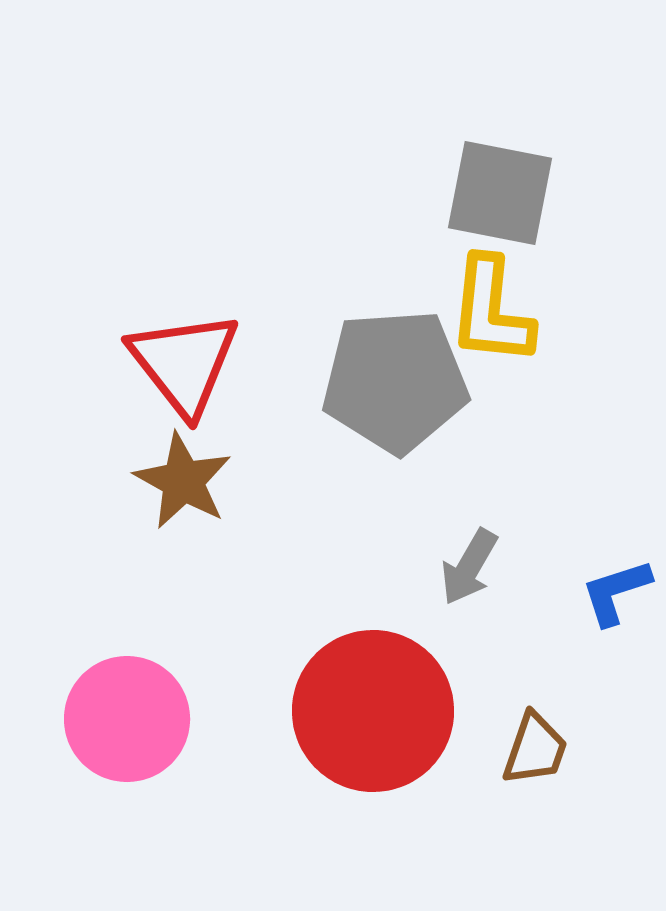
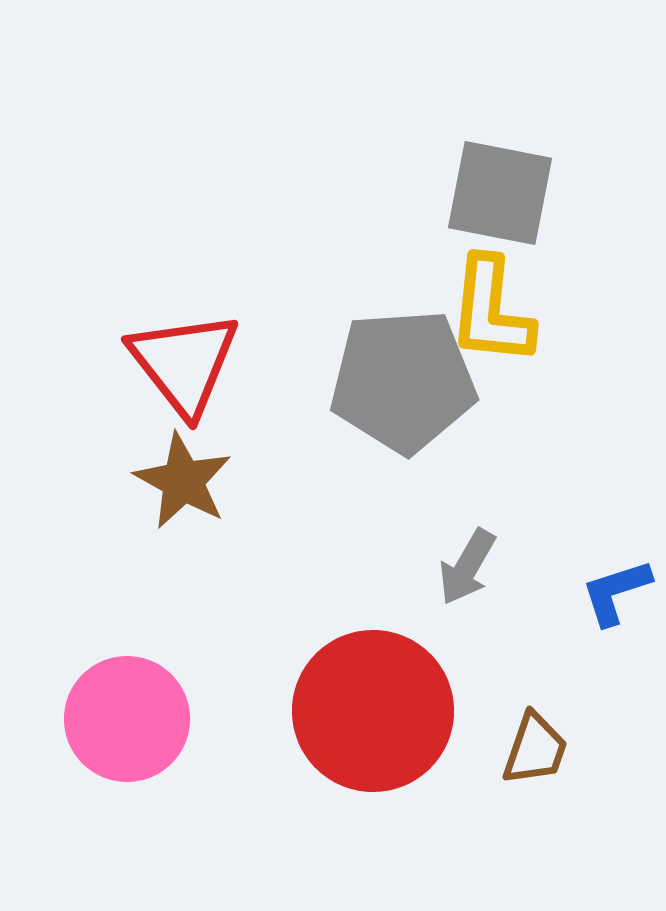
gray pentagon: moved 8 px right
gray arrow: moved 2 px left
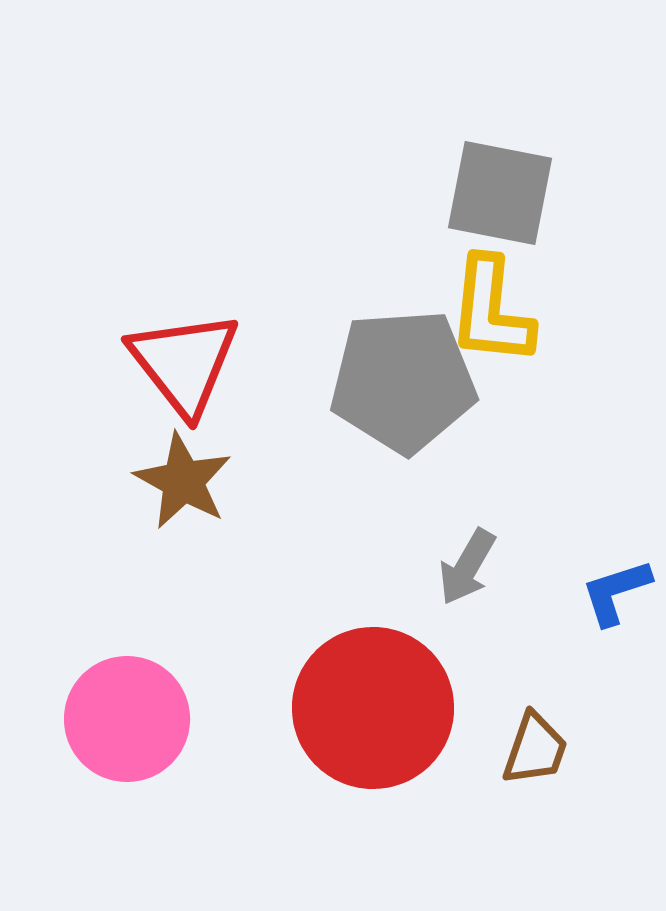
red circle: moved 3 px up
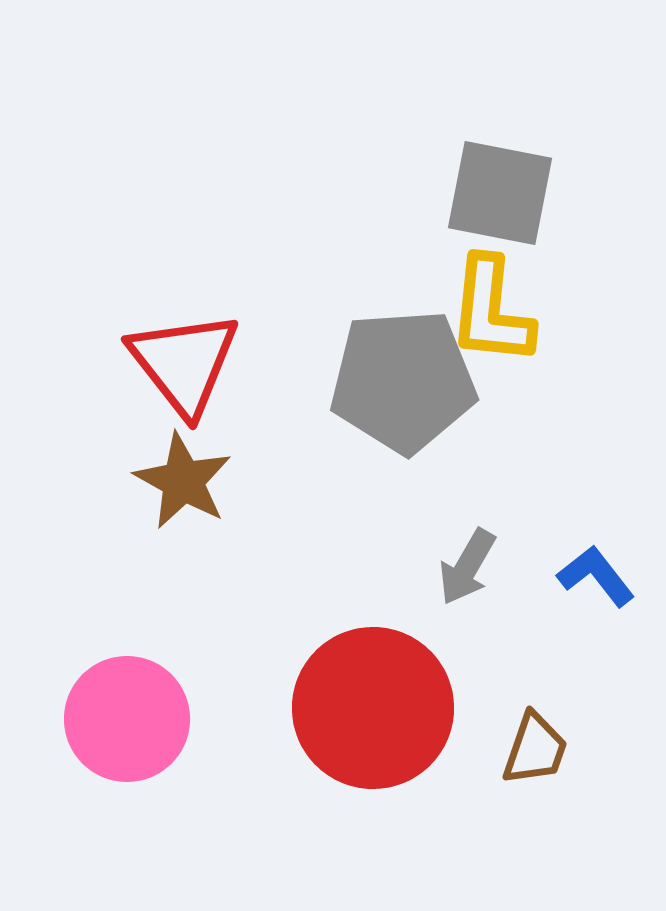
blue L-shape: moved 20 px left, 16 px up; rotated 70 degrees clockwise
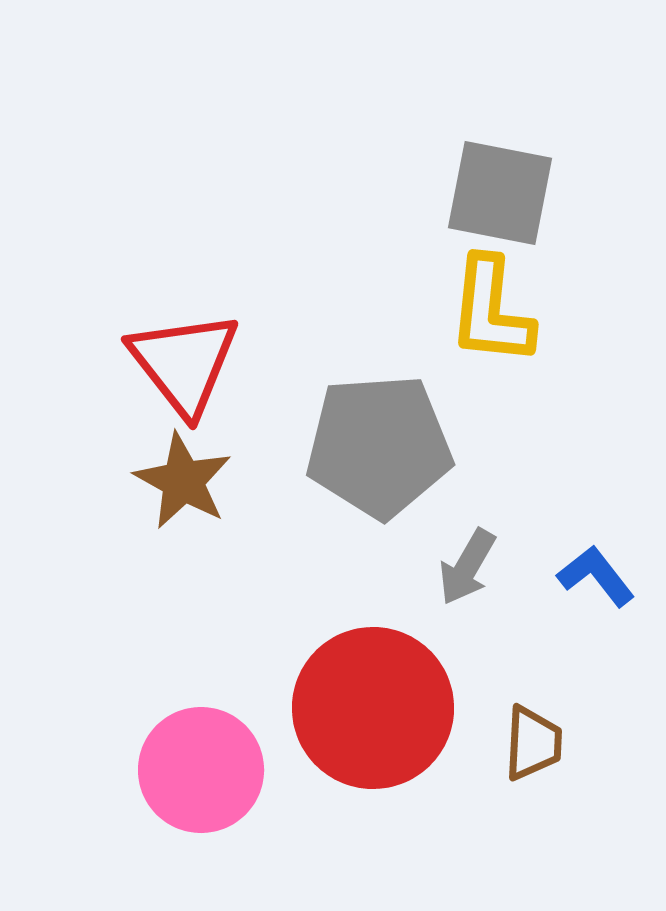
gray pentagon: moved 24 px left, 65 px down
pink circle: moved 74 px right, 51 px down
brown trapezoid: moved 2 px left, 6 px up; rotated 16 degrees counterclockwise
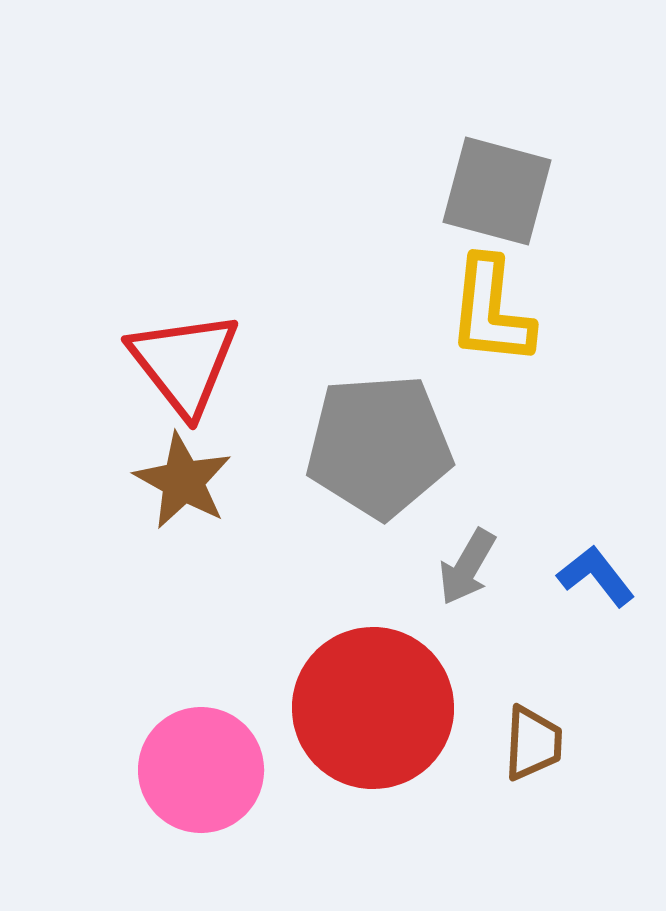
gray square: moved 3 px left, 2 px up; rotated 4 degrees clockwise
